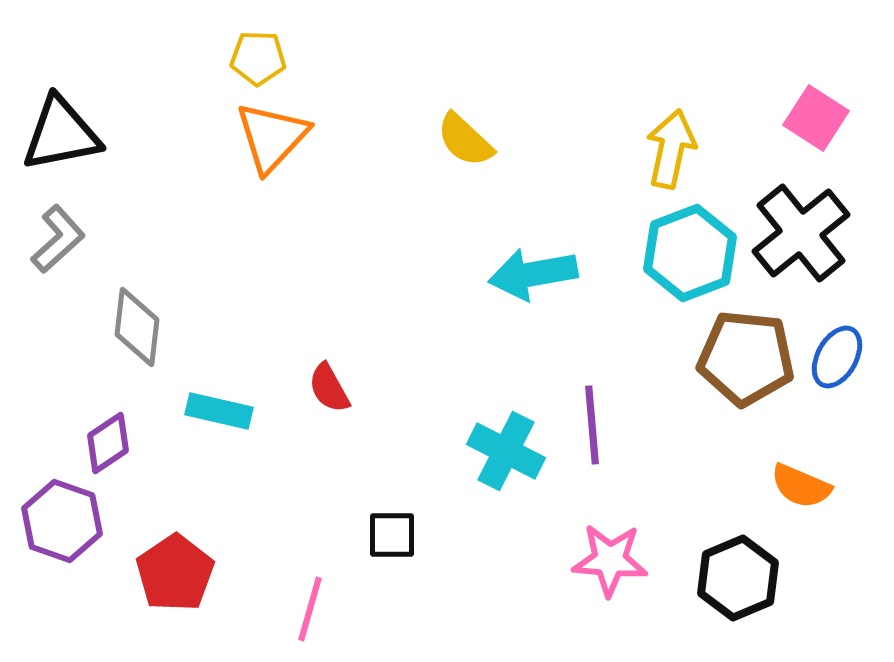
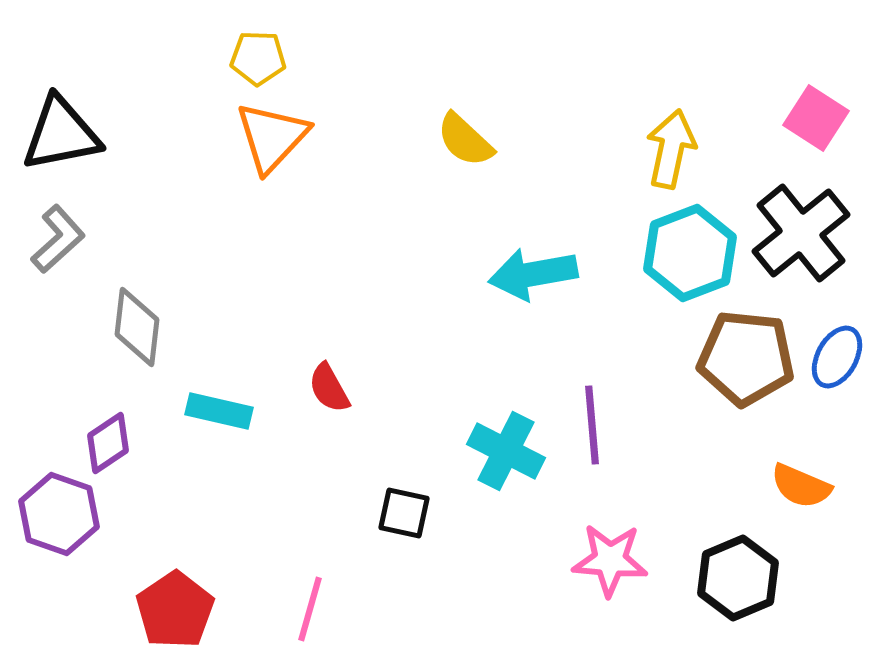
purple hexagon: moved 3 px left, 7 px up
black square: moved 12 px right, 22 px up; rotated 12 degrees clockwise
red pentagon: moved 37 px down
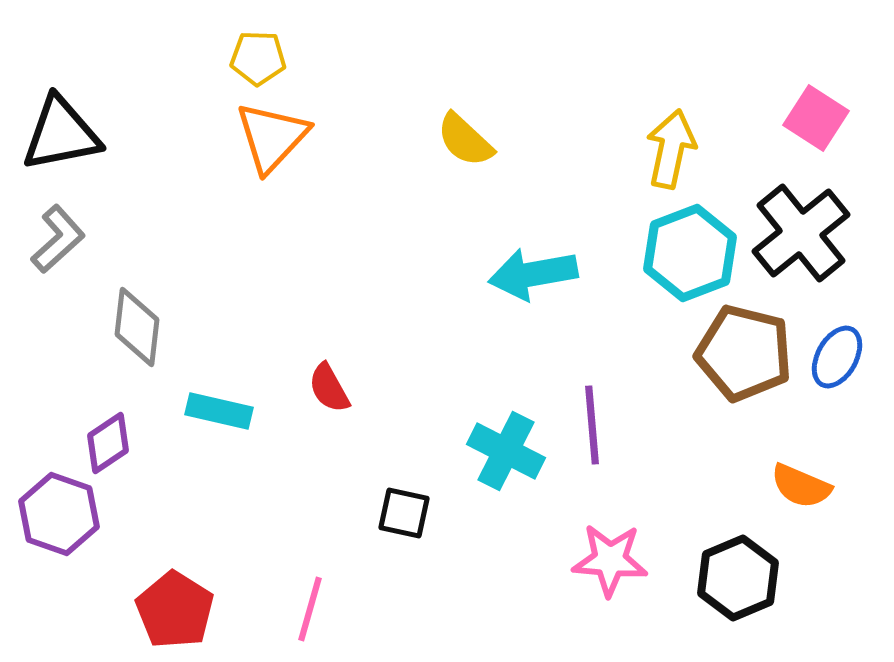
brown pentagon: moved 2 px left, 5 px up; rotated 8 degrees clockwise
red pentagon: rotated 6 degrees counterclockwise
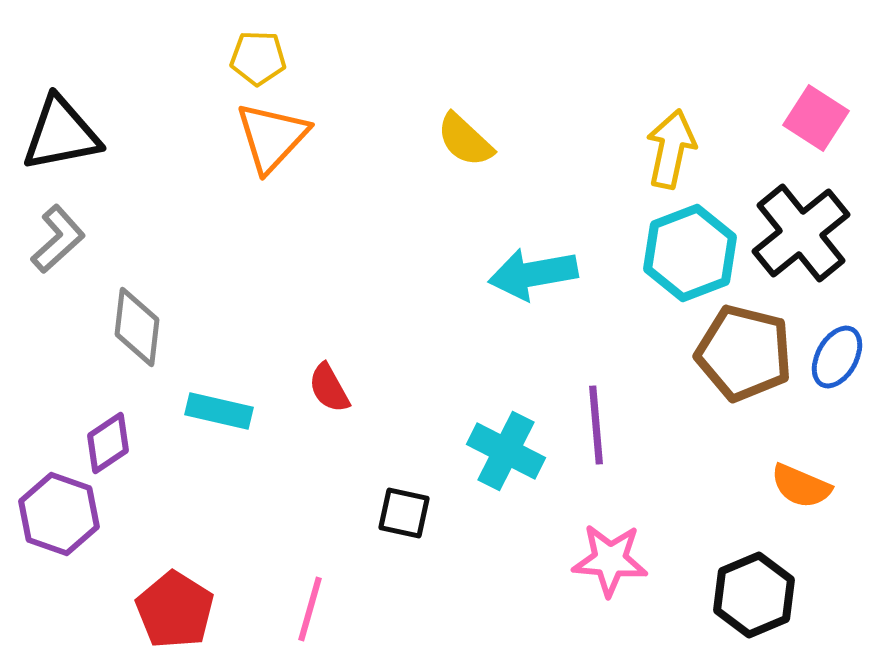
purple line: moved 4 px right
black hexagon: moved 16 px right, 17 px down
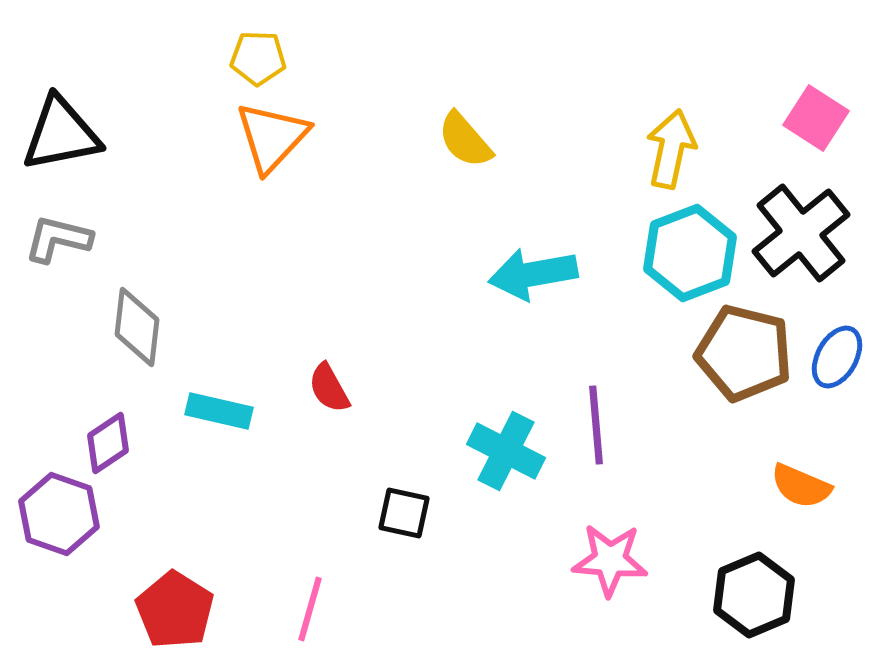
yellow semicircle: rotated 6 degrees clockwise
gray L-shape: rotated 124 degrees counterclockwise
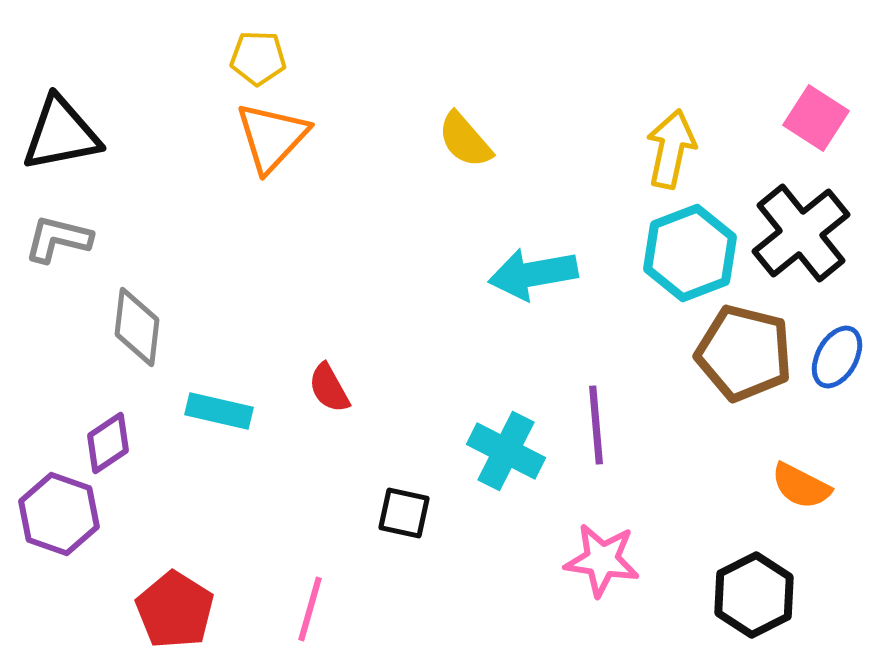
orange semicircle: rotated 4 degrees clockwise
pink star: moved 8 px left; rotated 4 degrees clockwise
black hexagon: rotated 4 degrees counterclockwise
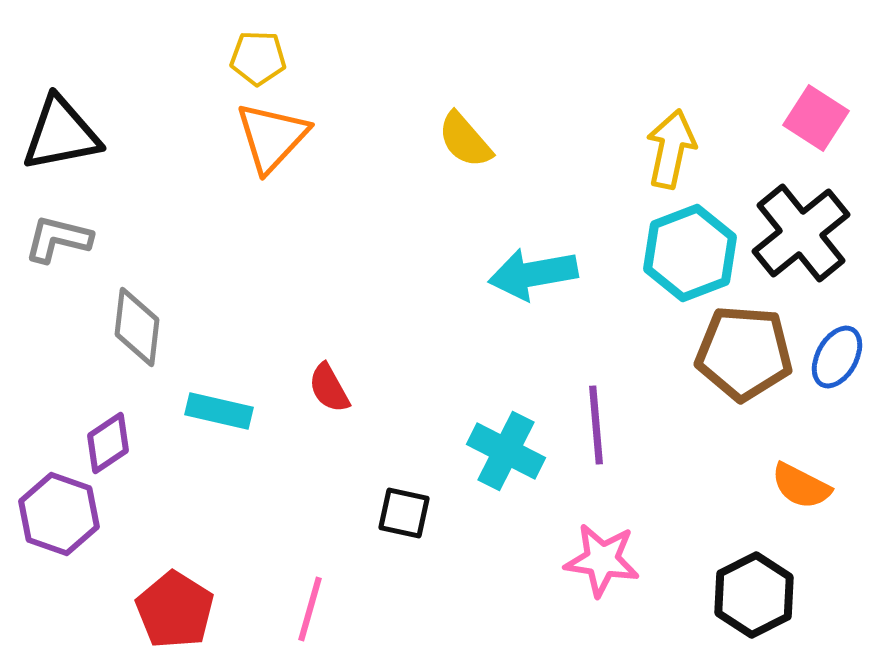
brown pentagon: rotated 10 degrees counterclockwise
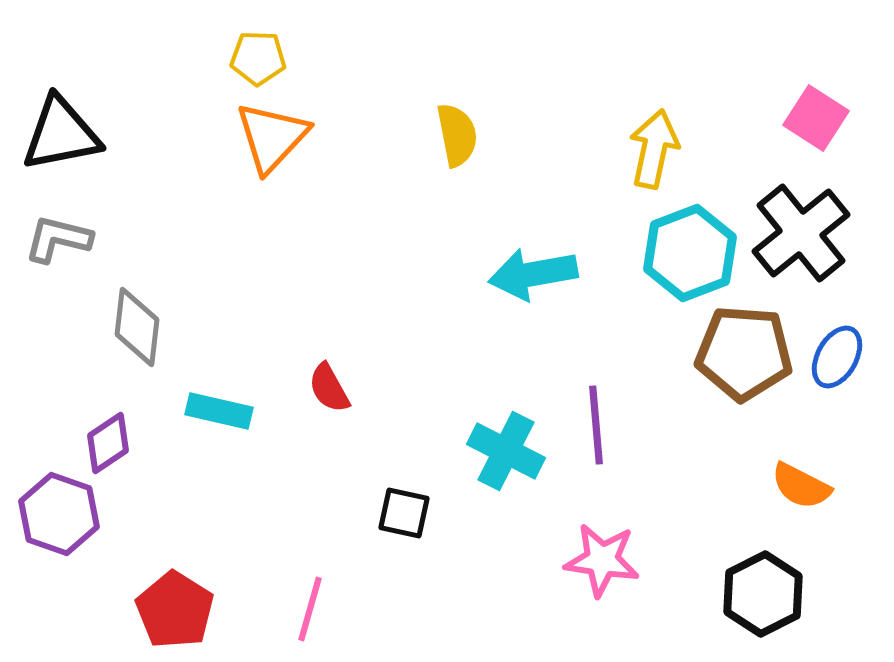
yellow semicircle: moved 8 px left, 5 px up; rotated 150 degrees counterclockwise
yellow arrow: moved 17 px left
black hexagon: moved 9 px right, 1 px up
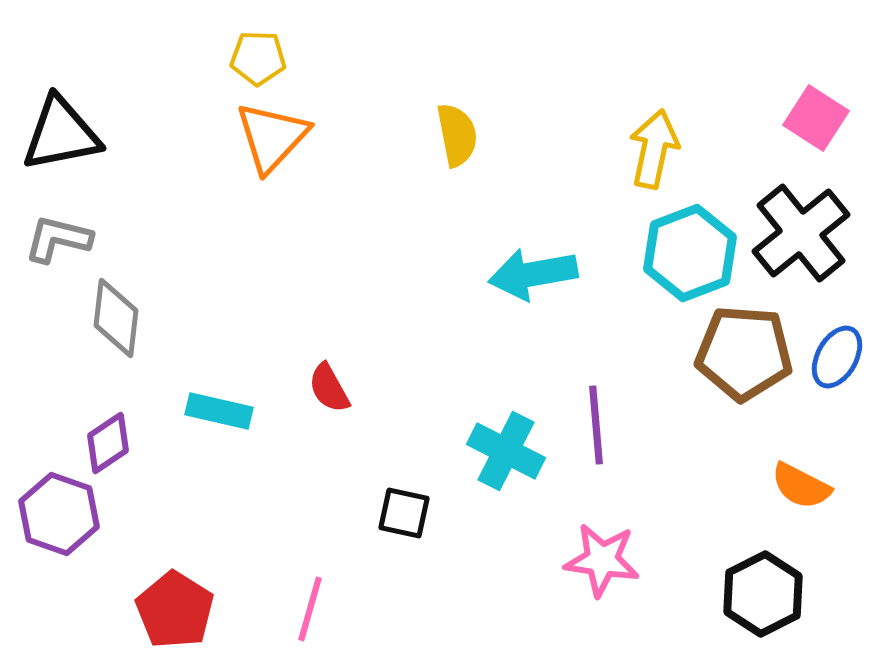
gray diamond: moved 21 px left, 9 px up
